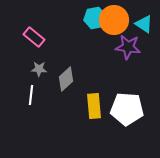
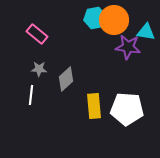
cyan triangle: moved 2 px right, 8 px down; rotated 24 degrees counterclockwise
pink rectangle: moved 3 px right, 3 px up
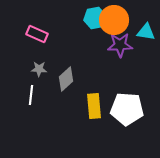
pink rectangle: rotated 15 degrees counterclockwise
purple star: moved 8 px left, 2 px up; rotated 10 degrees counterclockwise
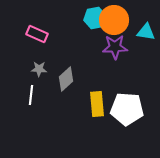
purple star: moved 5 px left, 2 px down
yellow rectangle: moved 3 px right, 2 px up
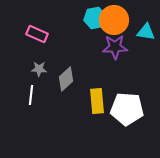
yellow rectangle: moved 3 px up
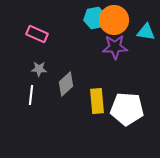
gray diamond: moved 5 px down
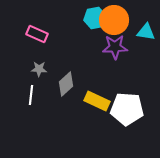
yellow rectangle: rotated 60 degrees counterclockwise
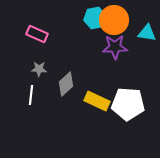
cyan triangle: moved 1 px right, 1 px down
white pentagon: moved 1 px right, 5 px up
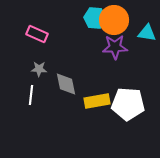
cyan hexagon: rotated 15 degrees clockwise
gray diamond: rotated 60 degrees counterclockwise
yellow rectangle: rotated 35 degrees counterclockwise
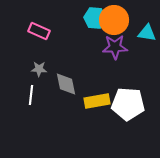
pink rectangle: moved 2 px right, 3 px up
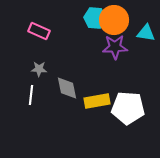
cyan triangle: moved 1 px left
gray diamond: moved 1 px right, 4 px down
white pentagon: moved 4 px down
